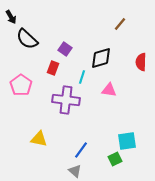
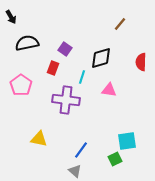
black semicircle: moved 4 px down; rotated 125 degrees clockwise
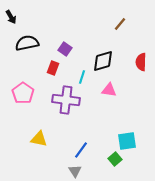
black diamond: moved 2 px right, 3 px down
pink pentagon: moved 2 px right, 8 px down
green square: rotated 16 degrees counterclockwise
gray triangle: rotated 16 degrees clockwise
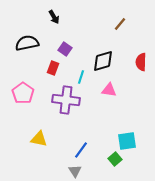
black arrow: moved 43 px right
cyan line: moved 1 px left
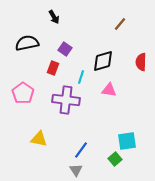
gray triangle: moved 1 px right, 1 px up
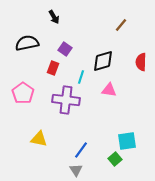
brown line: moved 1 px right, 1 px down
